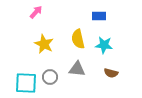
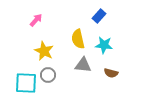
pink arrow: moved 8 px down
blue rectangle: rotated 48 degrees counterclockwise
yellow star: moved 7 px down
gray triangle: moved 6 px right, 4 px up
gray circle: moved 2 px left, 2 px up
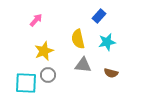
cyan star: moved 3 px right, 3 px up; rotated 18 degrees counterclockwise
yellow star: rotated 24 degrees clockwise
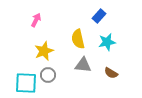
pink arrow: rotated 16 degrees counterclockwise
brown semicircle: rotated 16 degrees clockwise
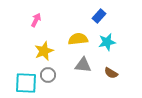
yellow semicircle: rotated 96 degrees clockwise
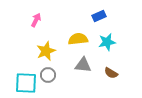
blue rectangle: rotated 24 degrees clockwise
yellow star: moved 2 px right
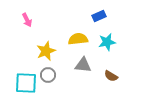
pink arrow: moved 9 px left; rotated 128 degrees clockwise
brown semicircle: moved 3 px down
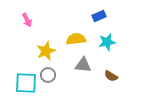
yellow semicircle: moved 2 px left
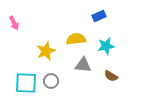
pink arrow: moved 13 px left, 3 px down
cyan star: moved 1 px left, 4 px down
gray circle: moved 3 px right, 6 px down
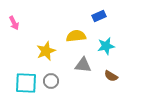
yellow semicircle: moved 3 px up
